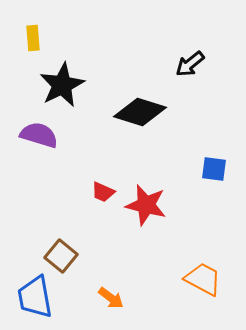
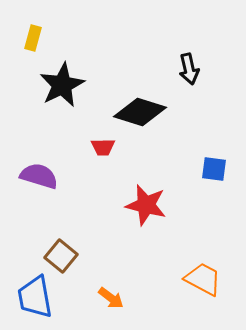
yellow rectangle: rotated 20 degrees clockwise
black arrow: moved 1 px left, 5 px down; rotated 64 degrees counterclockwise
purple semicircle: moved 41 px down
red trapezoid: moved 45 px up; rotated 25 degrees counterclockwise
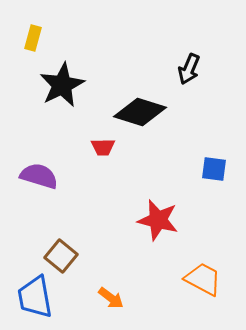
black arrow: rotated 36 degrees clockwise
red star: moved 12 px right, 15 px down
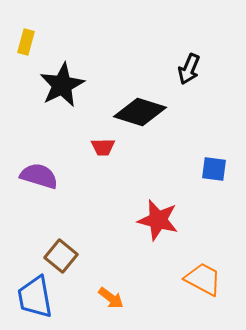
yellow rectangle: moved 7 px left, 4 px down
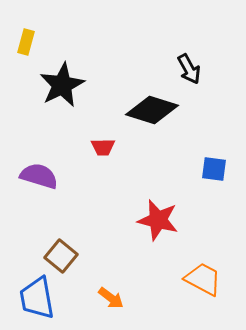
black arrow: rotated 52 degrees counterclockwise
black diamond: moved 12 px right, 2 px up
blue trapezoid: moved 2 px right, 1 px down
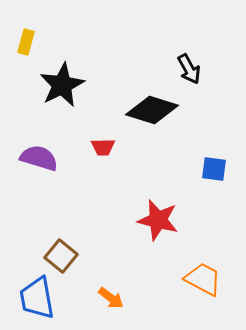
purple semicircle: moved 18 px up
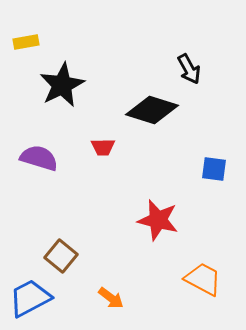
yellow rectangle: rotated 65 degrees clockwise
blue trapezoid: moved 7 px left; rotated 72 degrees clockwise
